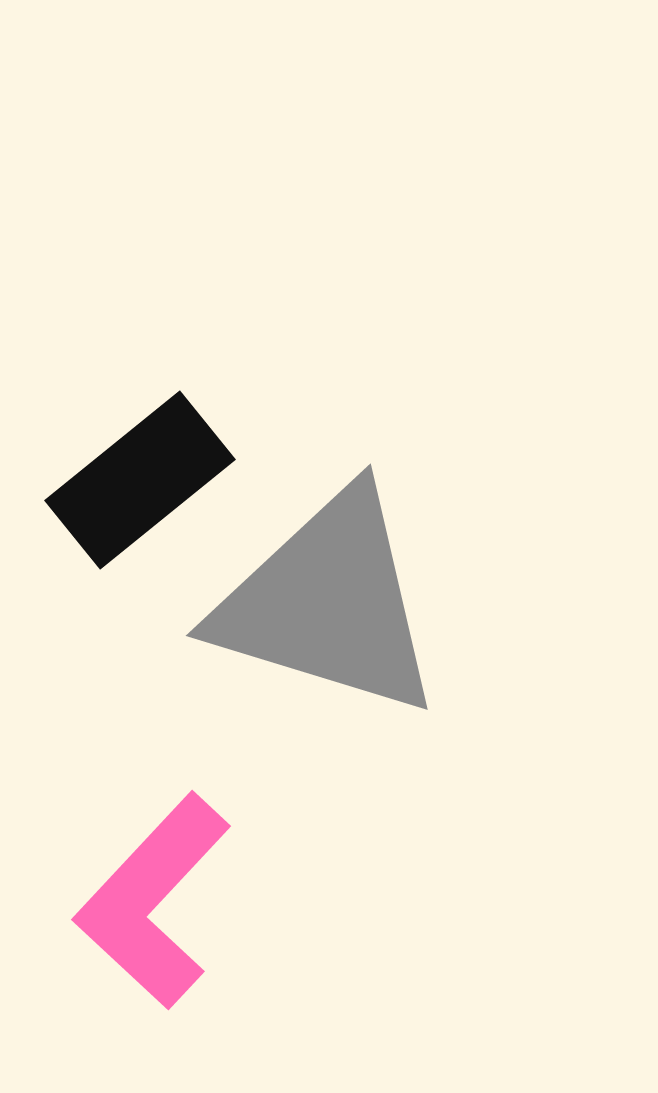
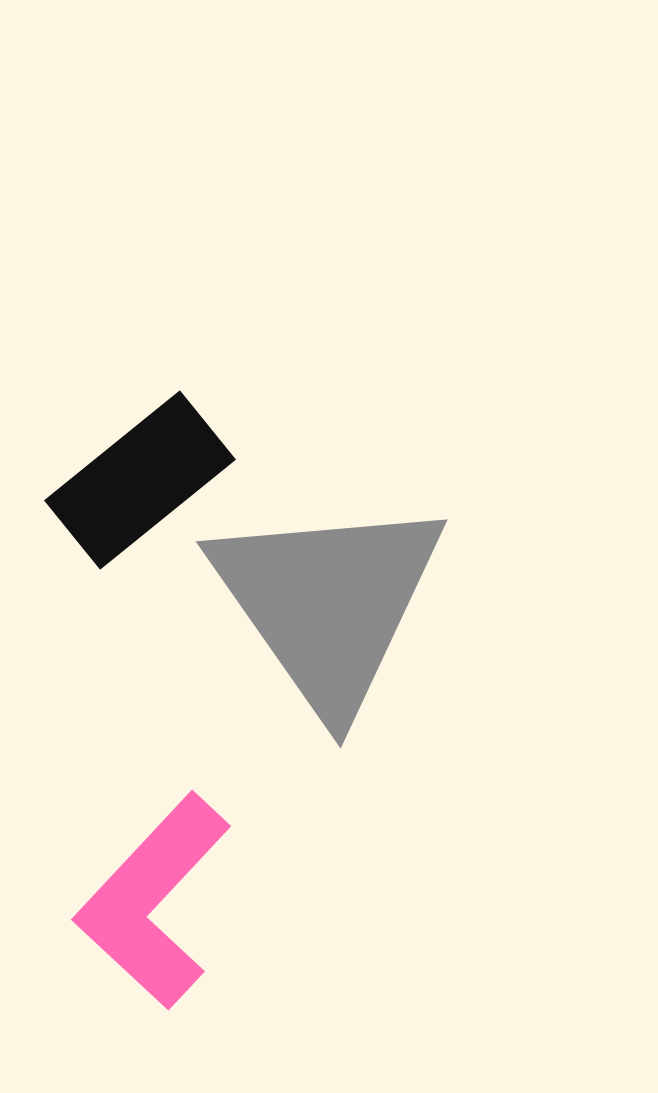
gray triangle: rotated 38 degrees clockwise
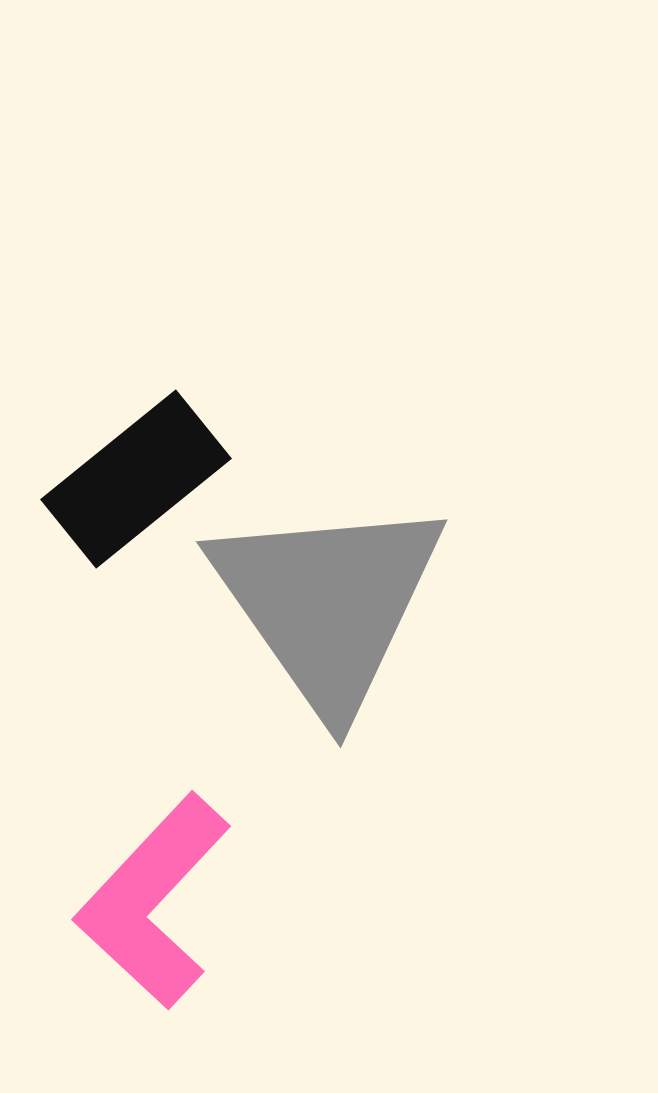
black rectangle: moved 4 px left, 1 px up
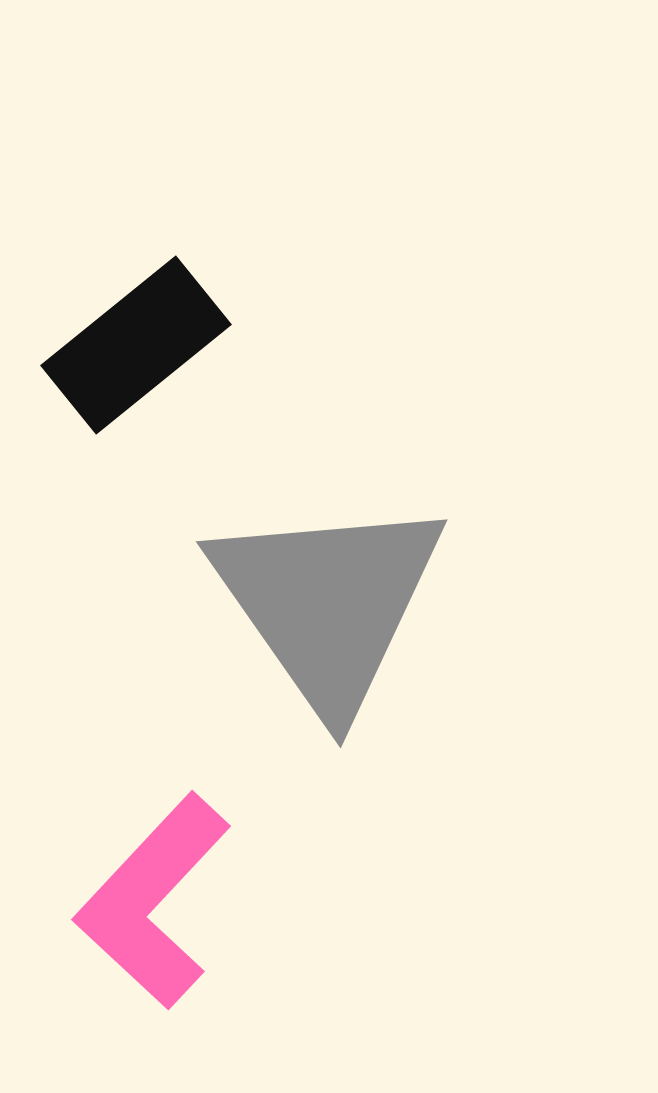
black rectangle: moved 134 px up
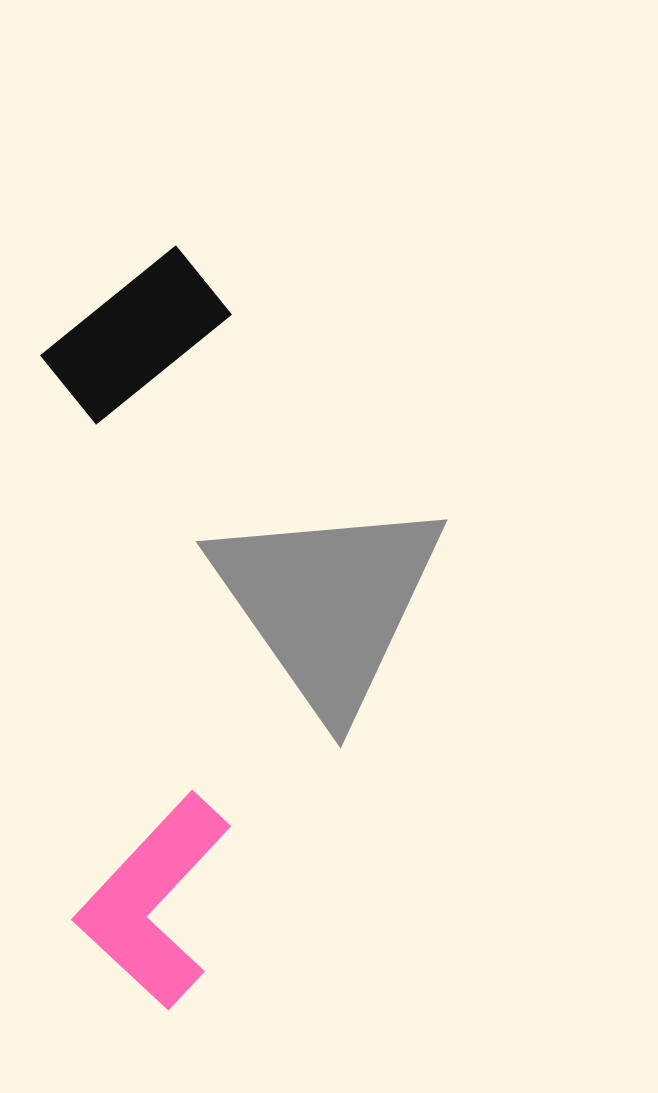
black rectangle: moved 10 px up
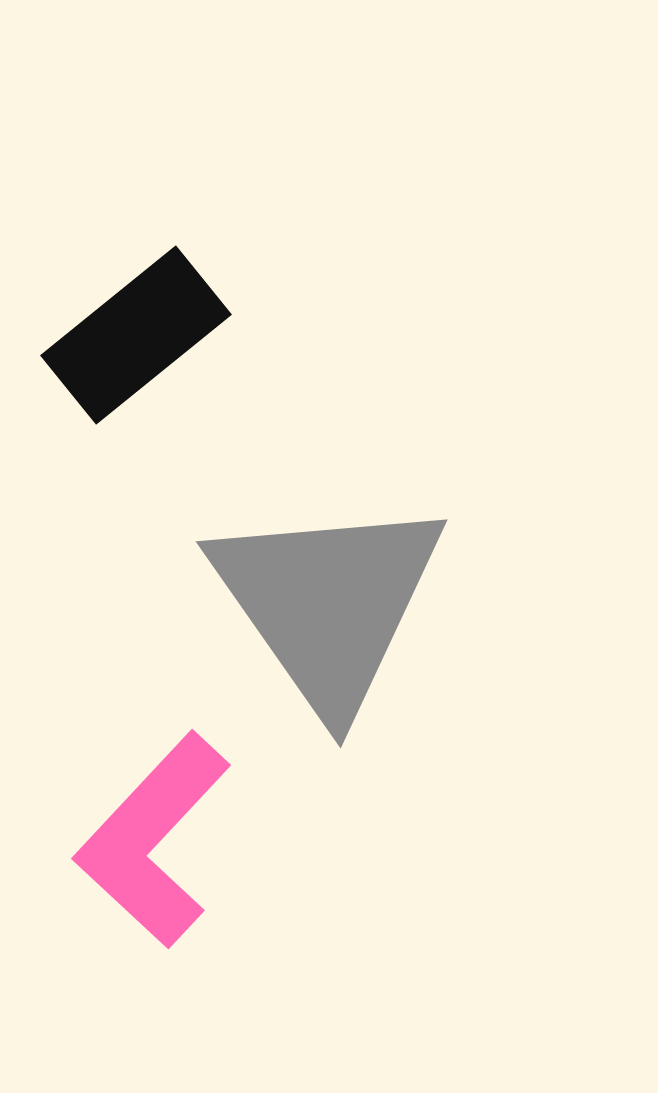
pink L-shape: moved 61 px up
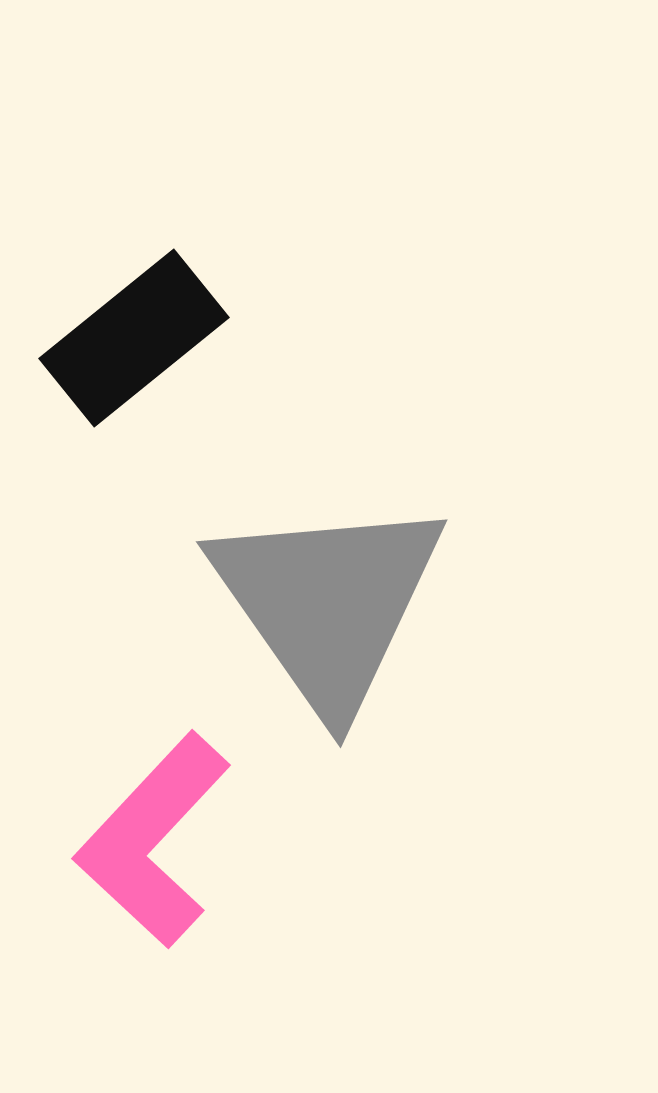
black rectangle: moved 2 px left, 3 px down
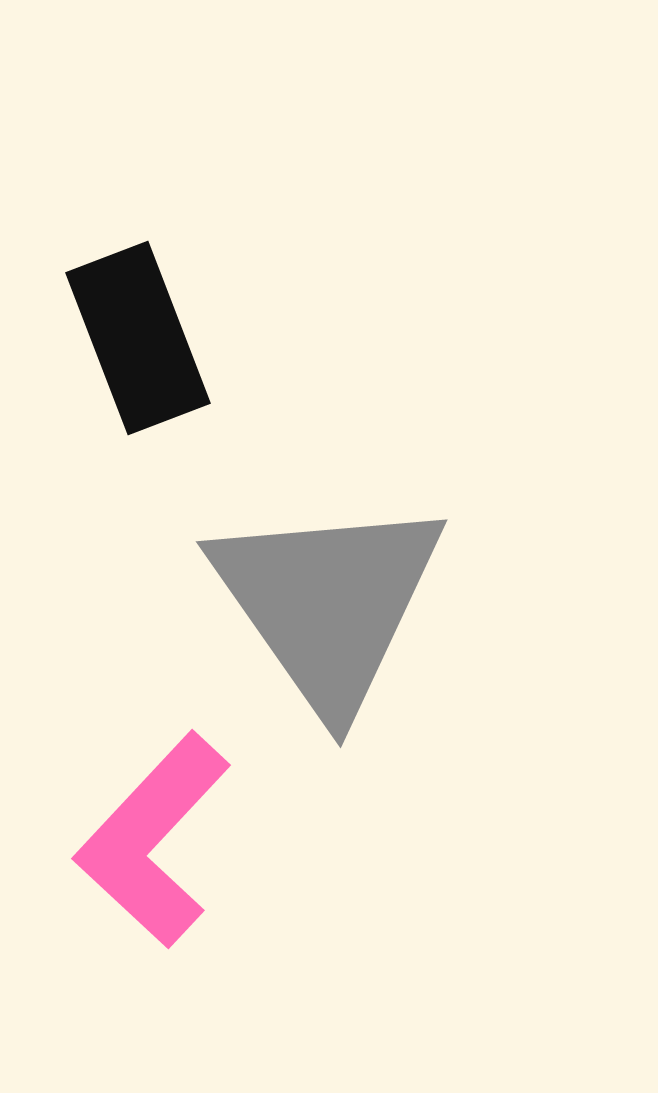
black rectangle: moved 4 px right; rotated 72 degrees counterclockwise
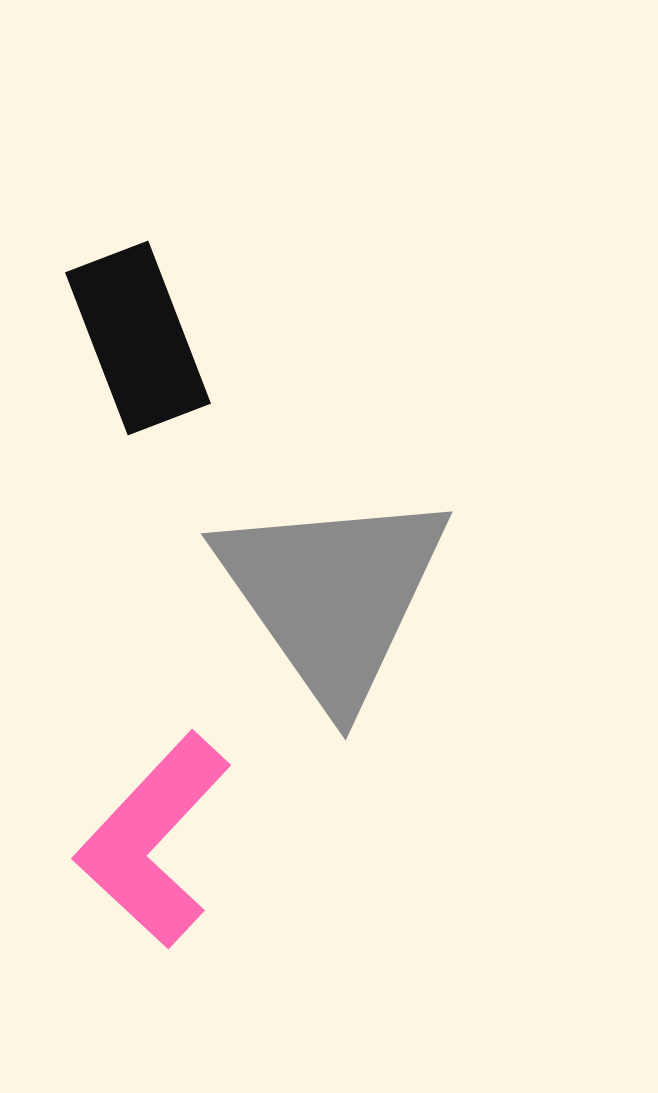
gray triangle: moved 5 px right, 8 px up
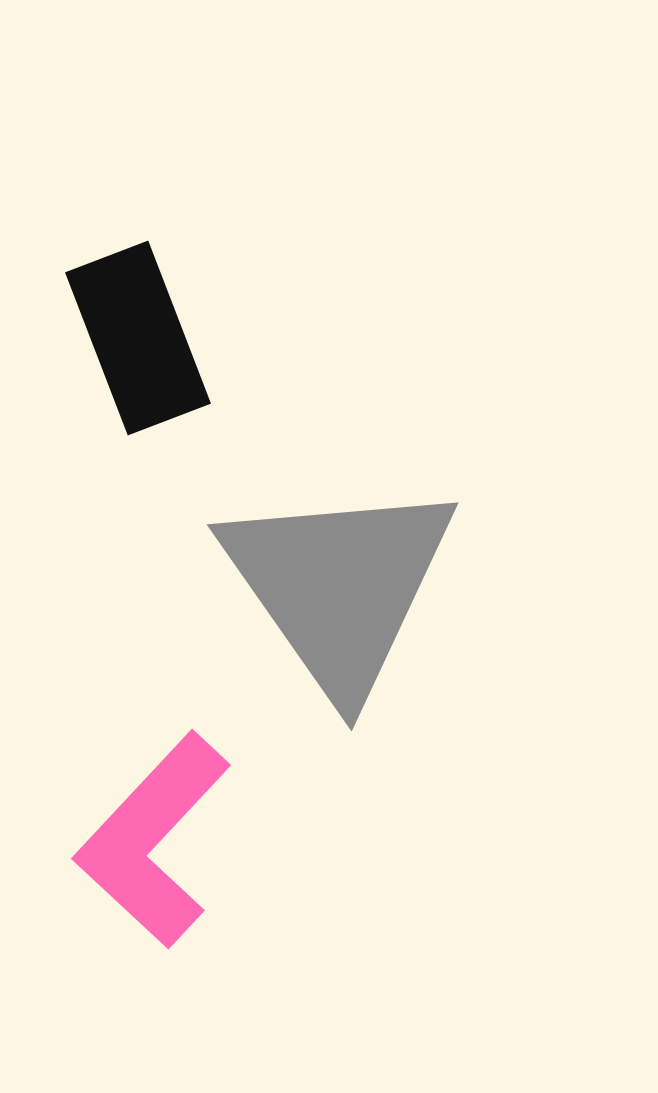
gray triangle: moved 6 px right, 9 px up
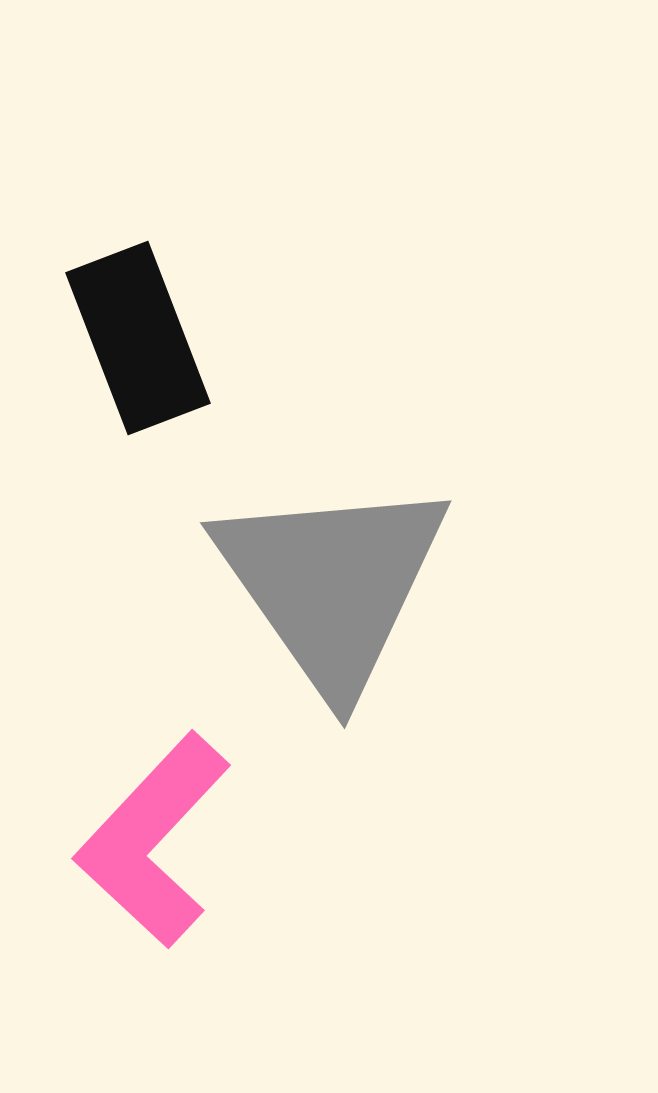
gray triangle: moved 7 px left, 2 px up
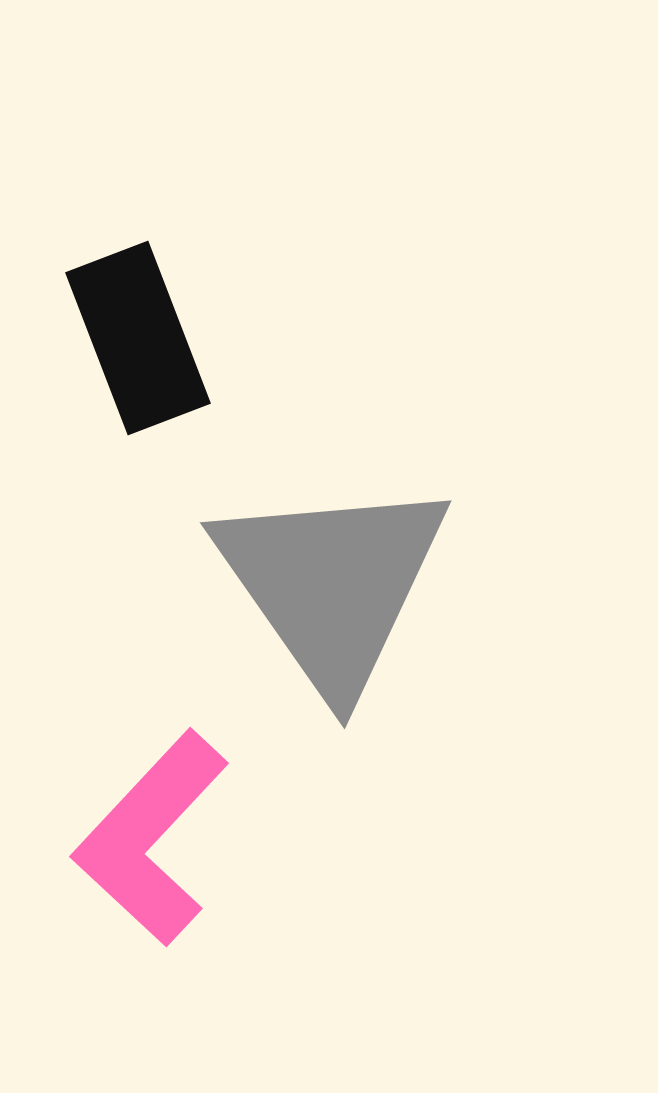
pink L-shape: moved 2 px left, 2 px up
